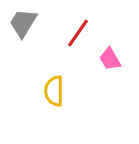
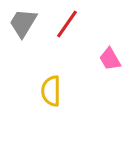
red line: moved 11 px left, 9 px up
yellow semicircle: moved 3 px left
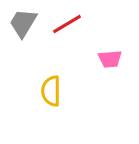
red line: rotated 24 degrees clockwise
pink trapezoid: rotated 65 degrees counterclockwise
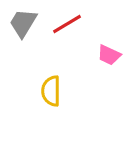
pink trapezoid: moved 1 px left, 4 px up; rotated 30 degrees clockwise
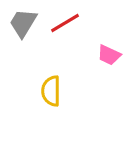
red line: moved 2 px left, 1 px up
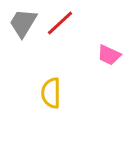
red line: moved 5 px left; rotated 12 degrees counterclockwise
yellow semicircle: moved 2 px down
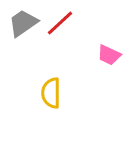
gray trapezoid: rotated 24 degrees clockwise
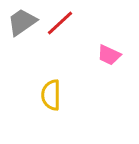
gray trapezoid: moved 1 px left, 1 px up
yellow semicircle: moved 2 px down
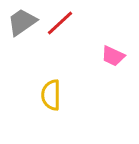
pink trapezoid: moved 4 px right, 1 px down
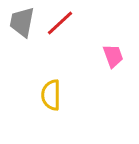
gray trapezoid: rotated 44 degrees counterclockwise
pink trapezoid: rotated 135 degrees counterclockwise
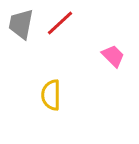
gray trapezoid: moved 1 px left, 2 px down
pink trapezoid: rotated 25 degrees counterclockwise
